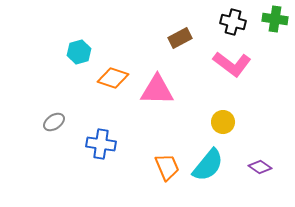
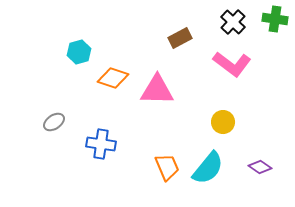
black cross: rotated 30 degrees clockwise
cyan semicircle: moved 3 px down
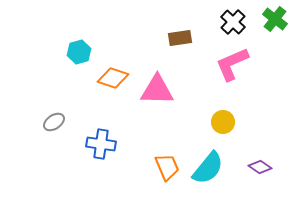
green cross: rotated 30 degrees clockwise
brown rectangle: rotated 20 degrees clockwise
pink L-shape: rotated 120 degrees clockwise
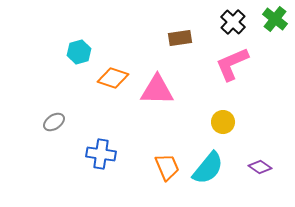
blue cross: moved 10 px down
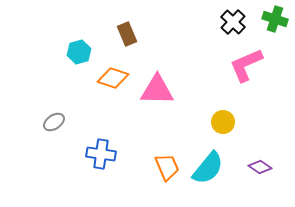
green cross: rotated 20 degrees counterclockwise
brown rectangle: moved 53 px left, 4 px up; rotated 75 degrees clockwise
pink L-shape: moved 14 px right, 1 px down
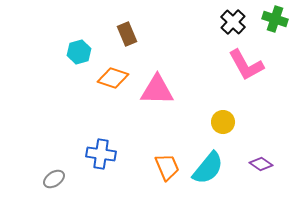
pink L-shape: rotated 96 degrees counterclockwise
gray ellipse: moved 57 px down
purple diamond: moved 1 px right, 3 px up
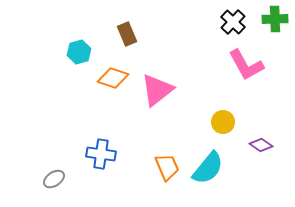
green cross: rotated 20 degrees counterclockwise
pink triangle: rotated 39 degrees counterclockwise
purple diamond: moved 19 px up
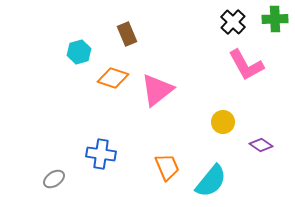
cyan semicircle: moved 3 px right, 13 px down
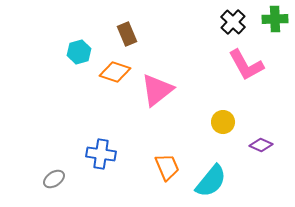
orange diamond: moved 2 px right, 6 px up
purple diamond: rotated 10 degrees counterclockwise
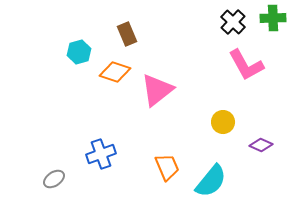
green cross: moved 2 px left, 1 px up
blue cross: rotated 28 degrees counterclockwise
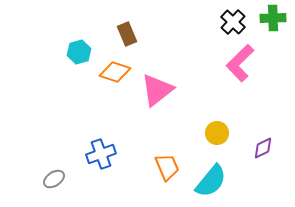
pink L-shape: moved 6 px left, 2 px up; rotated 75 degrees clockwise
yellow circle: moved 6 px left, 11 px down
purple diamond: moved 2 px right, 3 px down; rotated 50 degrees counterclockwise
